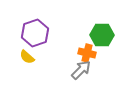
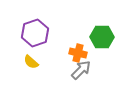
green hexagon: moved 2 px down
orange cross: moved 9 px left
yellow semicircle: moved 4 px right, 5 px down
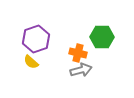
purple hexagon: moved 1 px right, 6 px down
gray arrow: rotated 30 degrees clockwise
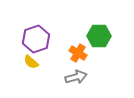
green hexagon: moved 3 px left, 1 px up
orange cross: rotated 18 degrees clockwise
gray arrow: moved 5 px left, 7 px down
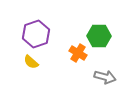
purple hexagon: moved 5 px up
gray arrow: moved 29 px right; rotated 30 degrees clockwise
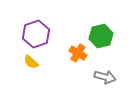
green hexagon: moved 2 px right; rotated 15 degrees counterclockwise
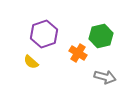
purple hexagon: moved 8 px right
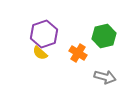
green hexagon: moved 3 px right
yellow semicircle: moved 9 px right, 9 px up
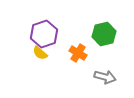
green hexagon: moved 2 px up
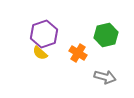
green hexagon: moved 2 px right, 1 px down
